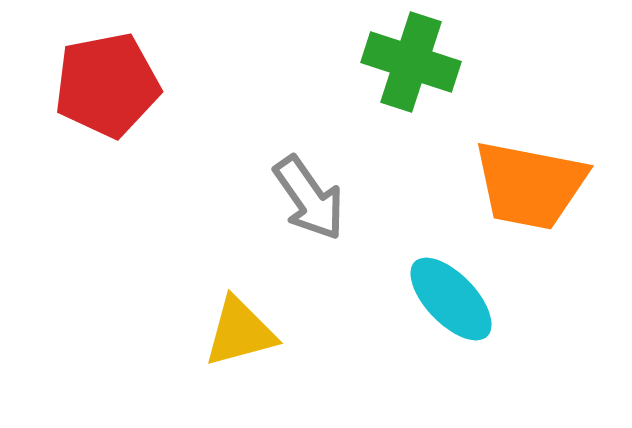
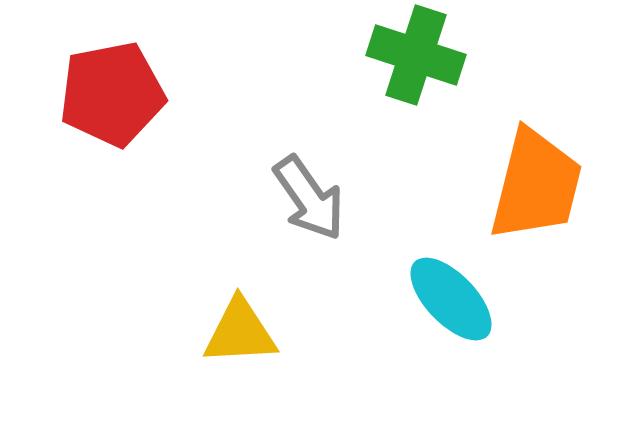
green cross: moved 5 px right, 7 px up
red pentagon: moved 5 px right, 9 px down
orange trapezoid: moved 6 px right; rotated 87 degrees counterclockwise
yellow triangle: rotated 12 degrees clockwise
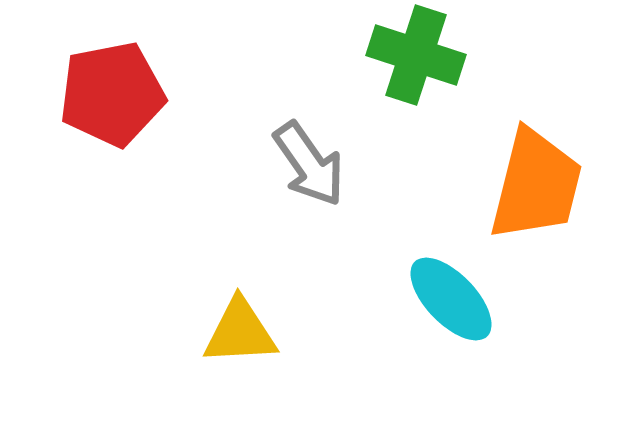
gray arrow: moved 34 px up
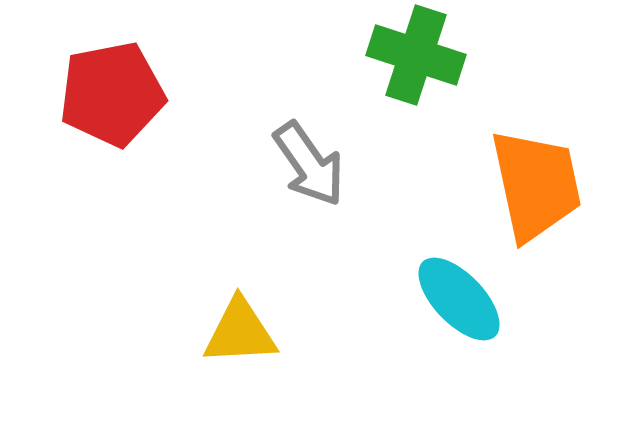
orange trapezoid: rotated 26 degrees counterclockwise
cyan ellipse: moved 8 px right
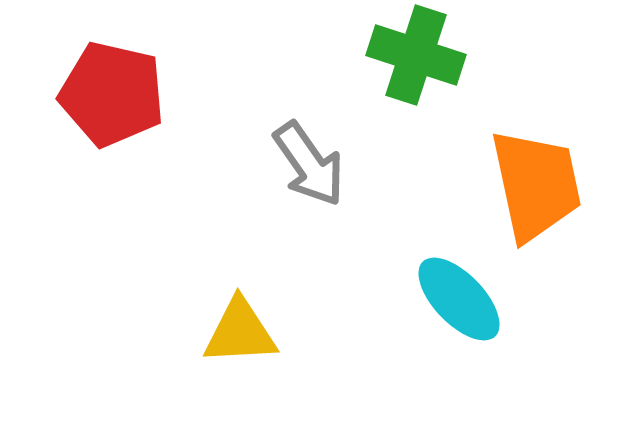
red pentagon: rotated 24 degrees clockwise
